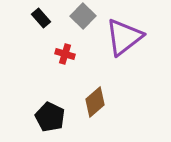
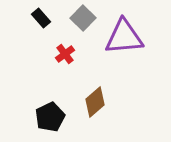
gray square: moved 2 px down
purple triangle: rotated 33 degrees clockwise
red cross: rotated 36 degrees clockwise
black pentagon: rotated 20 degrees clockwise
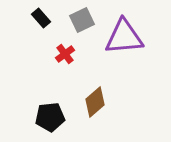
gray square: moved 1 px left, 2 px down; rotated 20 degrees clockwise
black pentagon: rotated 20 degrees clockwise
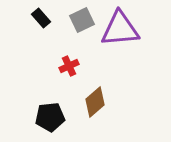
purple triangle: moved 4 px left, 8 px up
red cross: moved 4 px right, 12 px down; rotated 12 degrees clockwise
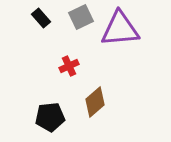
gray square: moved 1 px left, 3 px up
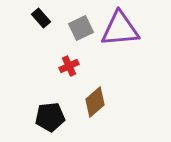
gray square: moved 11 px down
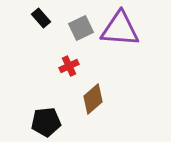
purple triangle: rotated 9 degrees clockwise
brown diamond: moved 2 px left, 3 px up
black pentagon: moved 4 px left, 5 px down
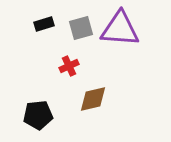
black rectangle: moved 3 px right, 6 px down; rotated 66 degrees counterclockwise
gray square: rotated 10 degrees clockwise
brown diamond: rotated 28 degrees clockwise
black pentagon: moved 8 px left, 7 px up
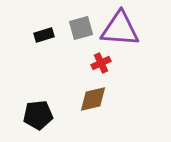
black rectangle: moved 11 px down
red cross: moved 32 px right, 3 px up
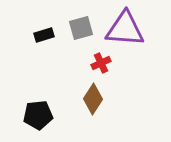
purple triangle: moved 5 px right
brown diamond: rotated 44 degrees counterclockwise
